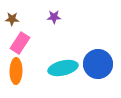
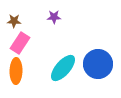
brown star: moved 2 px right, 2 px down
cyan ellipse: rotated 36 degrees counterclockwise
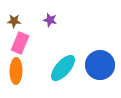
purple star: moved 4 px left, 3 px down; rotated 16 degrees clockwise
pink rectangle: rotated 10 degrees counterclockwise
blue circle: moved 2 px right, 1 px down
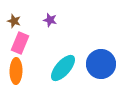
brown star: rotated 16 degrees clockwise
blue circle: moved 1 px right, 1 px up
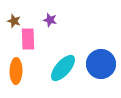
pink rectangle: moved 8 px right, 4 px up; rotated 25 degrees counterclockwise
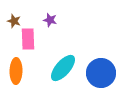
blue circle: moved 9 px down
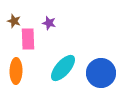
purple star: moved 1 px left, 3 px down
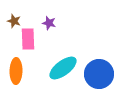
cyan ellipse: rotated 12 degrees clockwise
blue circle: moved 2 px left, 1 px down
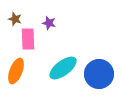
brown star: moved 1 px right, 2 px up
orange ellipse: rotated 20 degrees clockwise
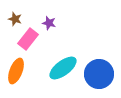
pink rectangle: rotated 40 degrees clockwise
